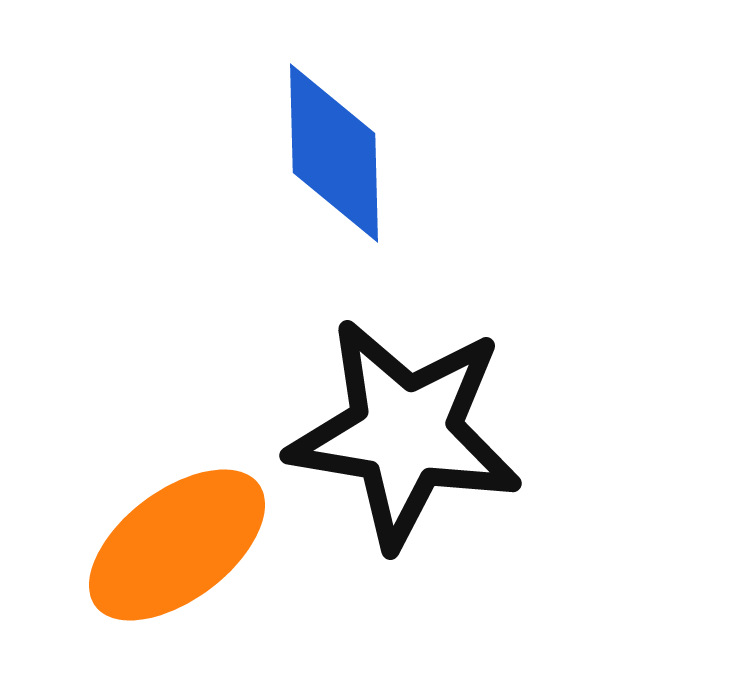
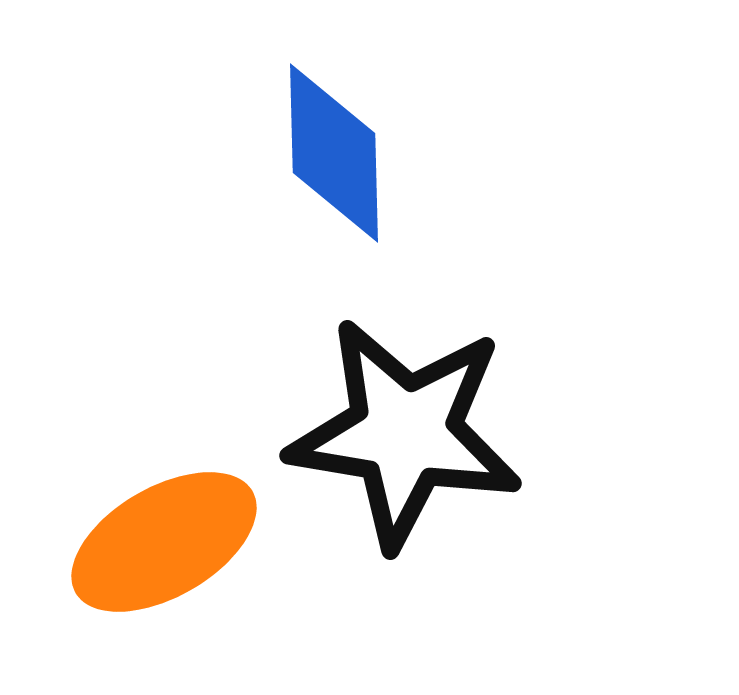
orange ellipse: moved 13 px left, 3 px up; rotated 7 degrees clockwise
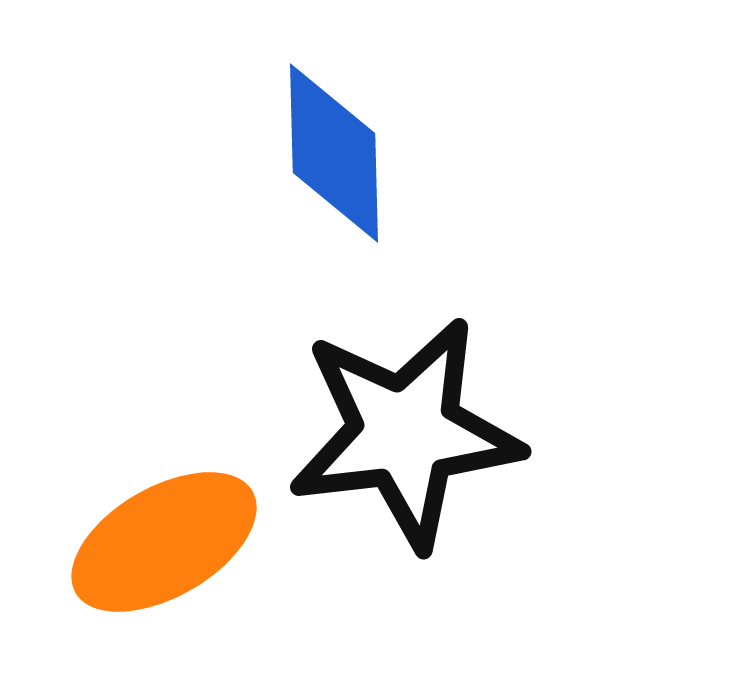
black star: rotated 16 degrees counterclockwise
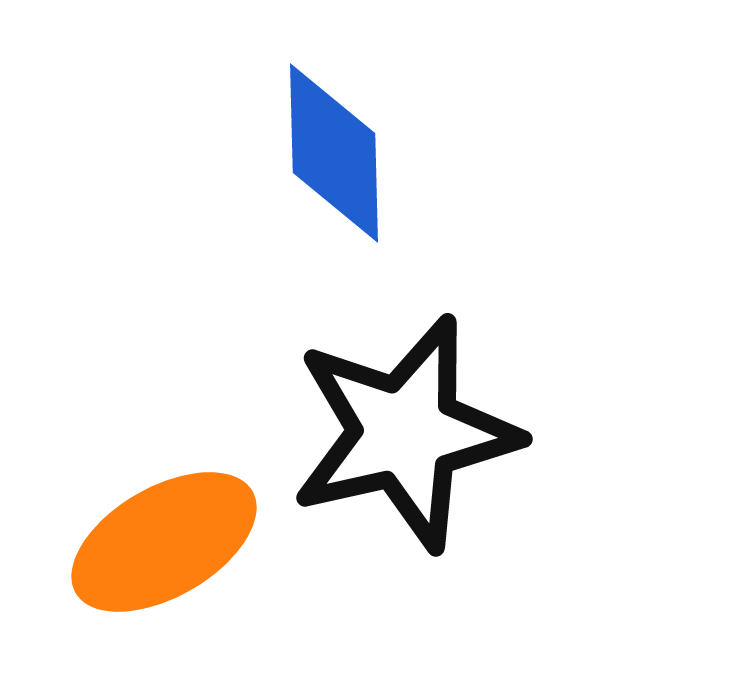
black star: rotated 6 degrees counterclockwise
